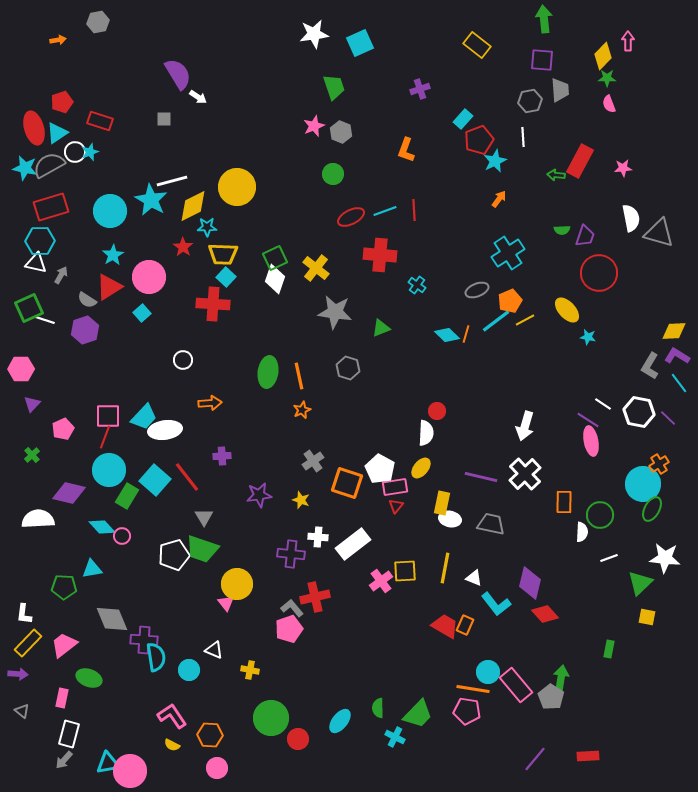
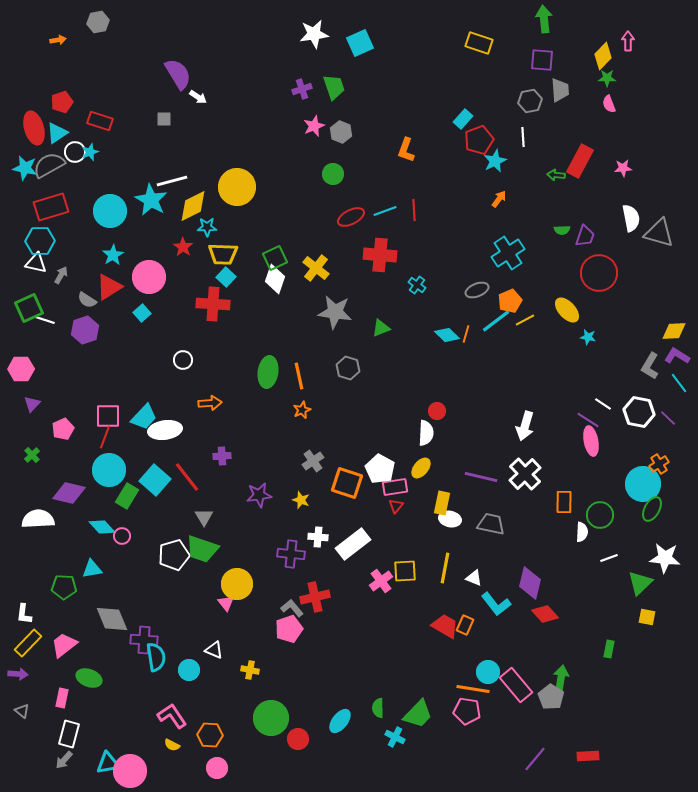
yellow rectangle at (477, 45): moved 2 px right, 2 px up; rotated 20 degrees counterclockwise
purple cross at (420, 89): moved 118 px left
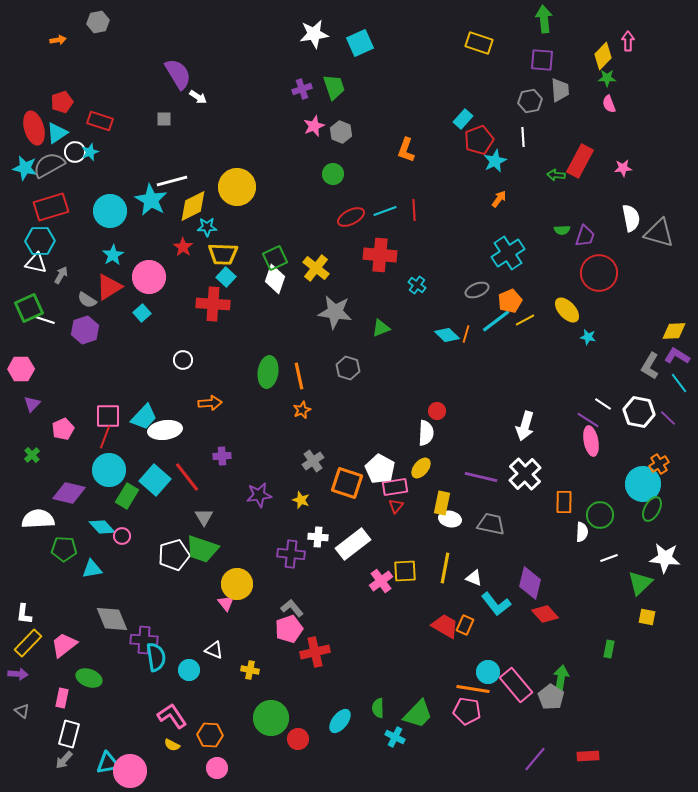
green pentagon at (64, 587): moved 38 px up
red cross at (315, 597): moved 55 px down
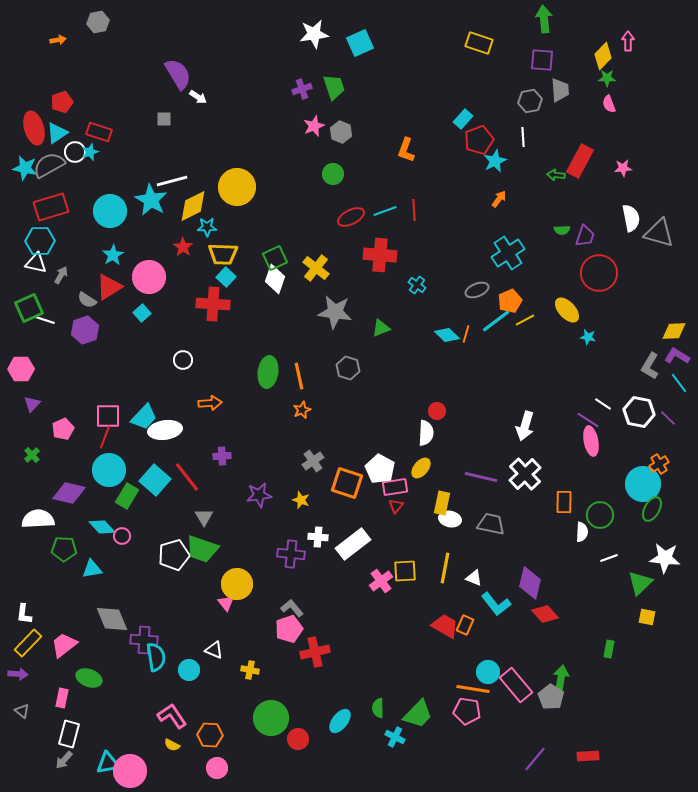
red rectangle at (100, 121): moved 1 px left, 11 px down
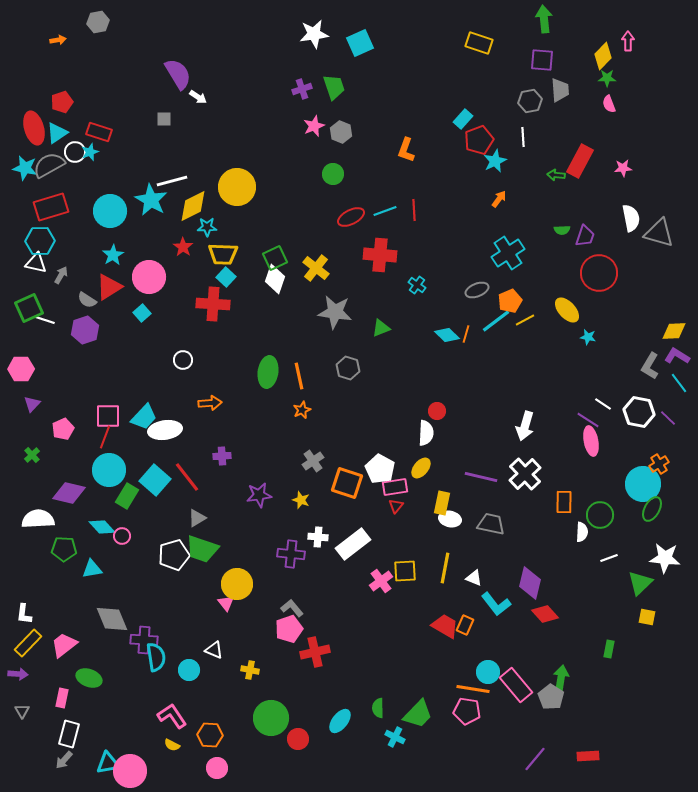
gray triangle at (204, 517): moved 7 px left, 1 px down; rotated 30 degrees clockwise
gray triangle at (22, 711): rotated 21 degrees clockwise
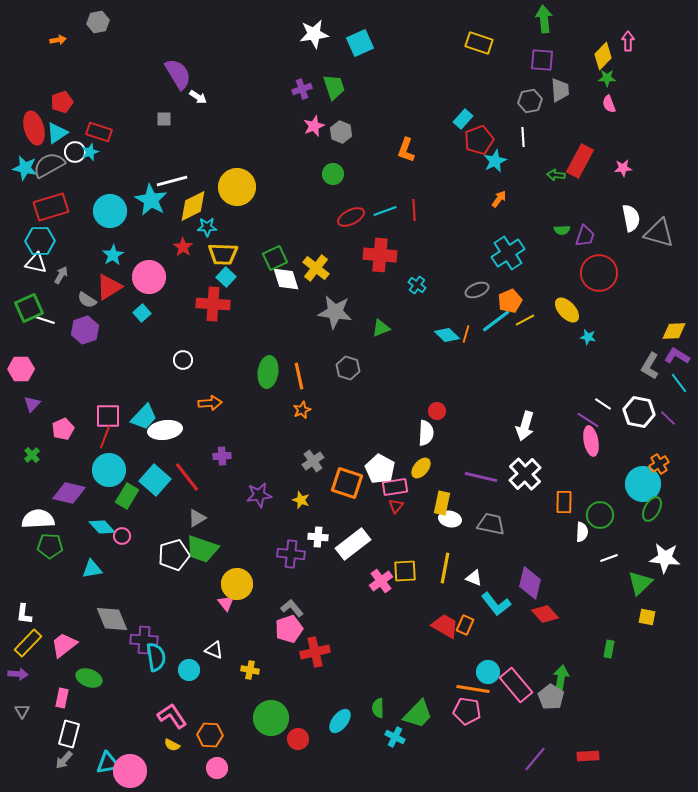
white diamond at (275, 279): moved 11 px right; rotated 36 degrees counterclockwise
green pentagon at (64, 549): moved 14 px left, 3 px up
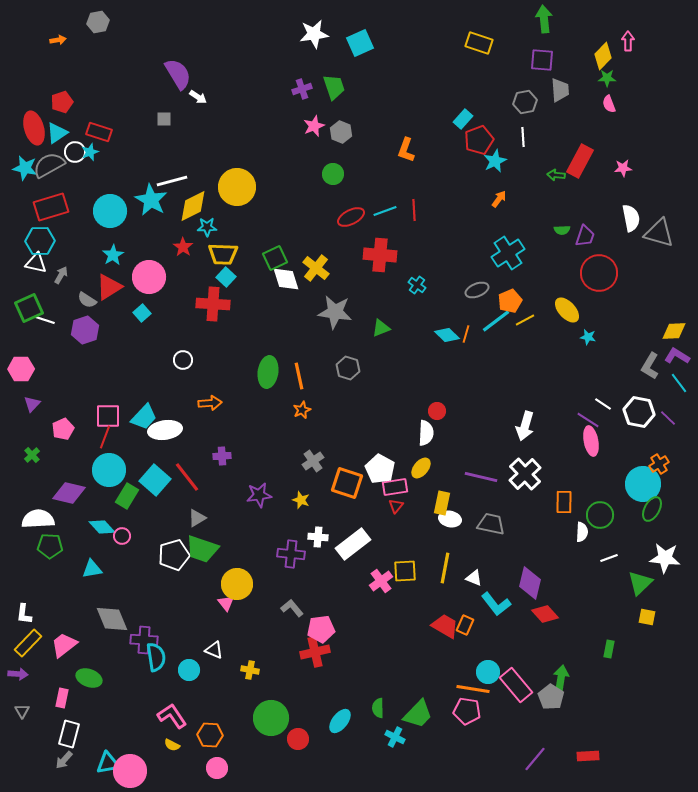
gray hexagon at (530, 101): moved 5 px left, 1 px down
pink pentagon at (289, 629): moved 32 px right; rotated 12 degrees clockwise
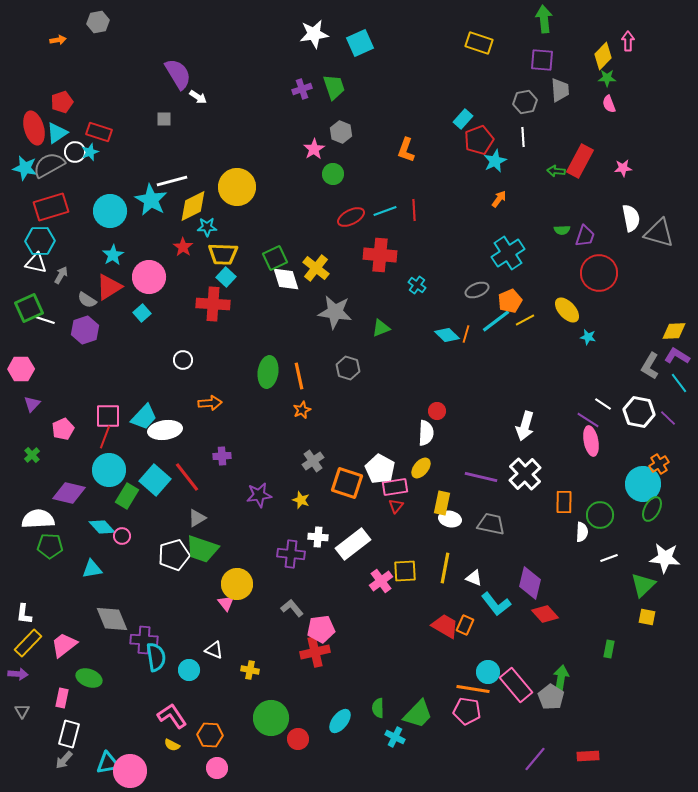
pink star at (314, 126): moved 23 px down; rotated 10 degrees counterclockwise
green arrow at (556, 175): moved 4 px up
green triangle at (640, 583): moved 3 px right, 2 px down
